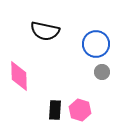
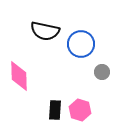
blue circle: moved 15 px left
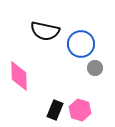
gray circle: moved 7 px left, 4 px up
black rectangle: rotated 18 degrees clockwise
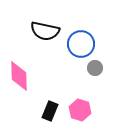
black rectangle: moved 5 px left, 1 px down
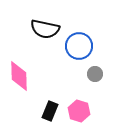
black semicircle: moved 2 px up
blue circle: moved 2 px left, 2 px down
gray circle: moved 6 px down
pink hexagon: moved 1 px left, 1 px down
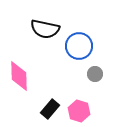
black rectangle: moved 2 px up; rotated 18 degrees clockwise
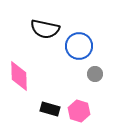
black rectangle: rotated 66 degrees clockwise
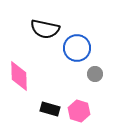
blue circle: moved 2 px left, 2 px down
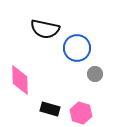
pink diamond: moved 1 px right, 4 px down
pink hexagon: moved 2 px right, 2 px down
